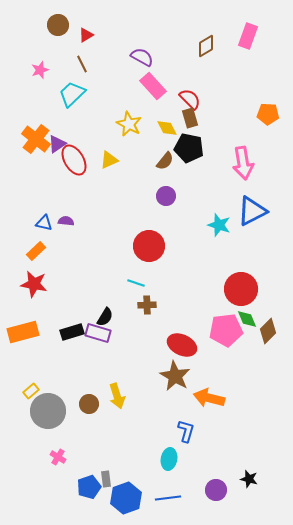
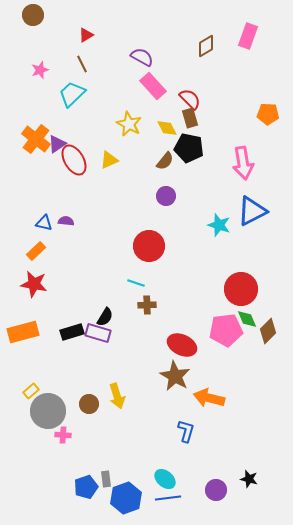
brown circle at (58, 25): moved 25 px left, 10 px up
pink cross at (58, 457): moved 5 px right, 22 px up; rotated 28 degrees counterclockwise
cyan ellipse at (169, 459): moved 4 px left, 20 px down; rotated 60 degrees counterclockwise
blue pentagon at (89, 487): moved 3 px left
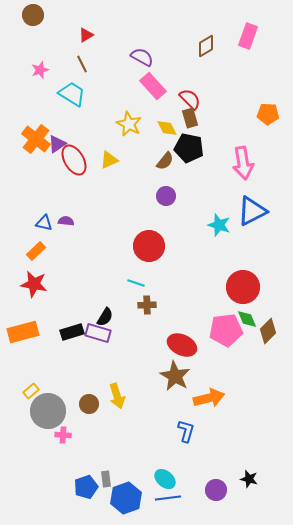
cyan trapezoid at (72, 94): rotated 76 degrees clockwise
red circle at (241, 289): moved 2 px right, 2 px up
orange arrow at (209, 398): rotated 152 degrees clockwise
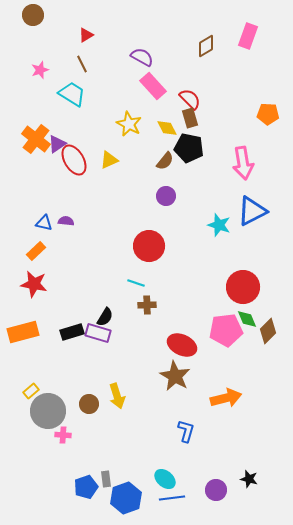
orange arrow at (209, 398): moved 17 px right
blue line at (168, 498): moved 4 px right
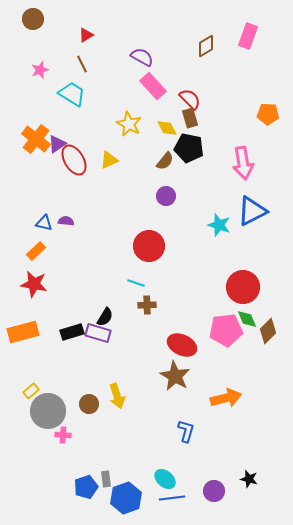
brown circle at (33, 15): moved 4 px down
purple circle at (216, 490): moved 2 px left, 1 px down
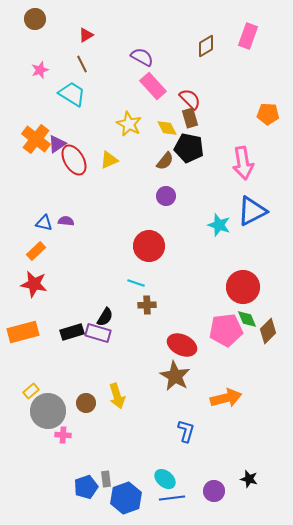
brown circle at (33, 19): moved 2 px right
brown circle at (89, 404): moved 3 px left, 1 px up
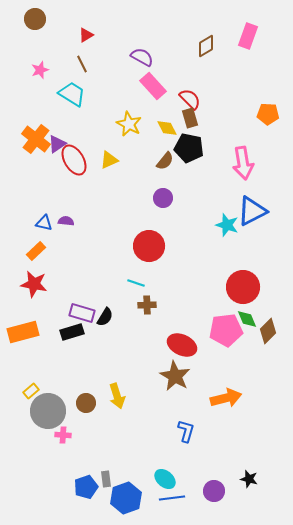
purple circle at (166, 196): moved 3 px left, 2 px down
cyan star at (219, 225): moved 8 px right
purple rectangle at (98, 333): moved 16 px left, 20 px up
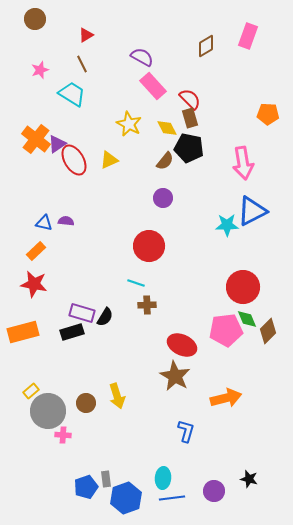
cyan star at (227, 225): rotated 20 degrees counterclockwise
cyan ellipse at (165, 479): moved 2 px left, 1 px up; rotated 55 degrees clockwise
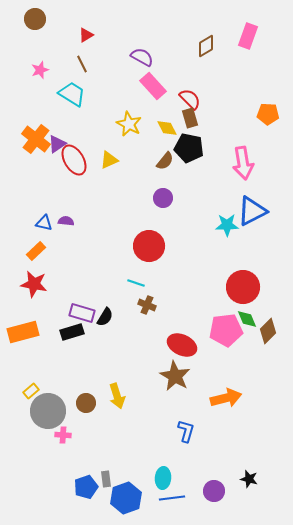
brown cross at (147, 305): rotated 24 degrees clockwise
